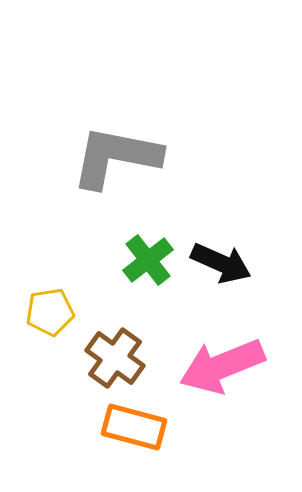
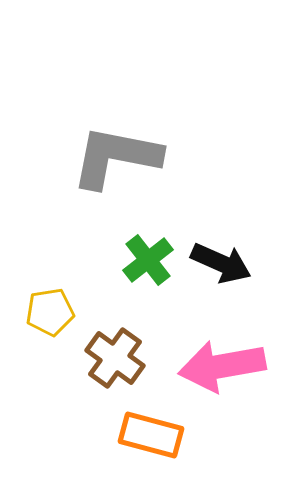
pink arrow: rotated 12 degrees clockwise
orange rectangle: moved 17 px right, 8 px down
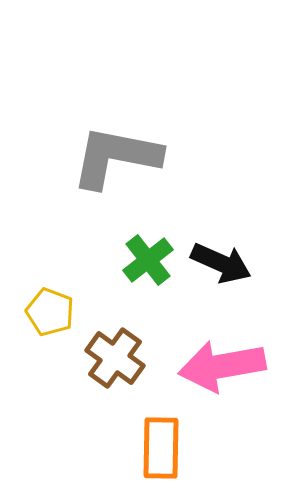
yellow pentagon: rotated 30 degrees clockwise
orange rectangle: moved 10 px right, 13 px down; rotated 76 degrees clockwise
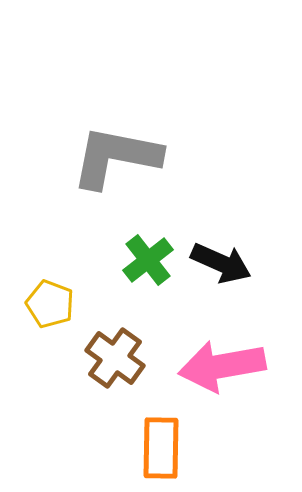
yellow pentagon: moved 8 px up
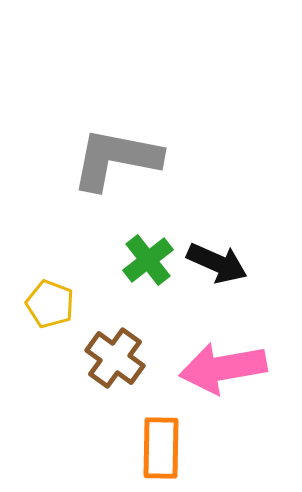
gray L-shape: moved 2 px down
black arrow: moved 4 px left
pink arrow: moved 1 px right, 2 px down
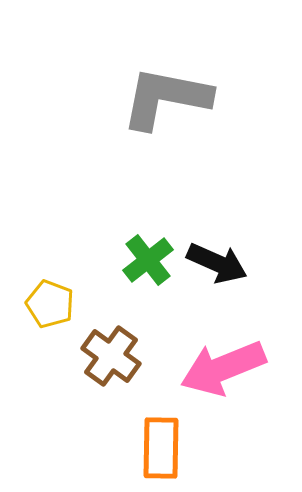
gray L-shape: moved 50 px right, 61 px up
brown cross: moved 4 px left, 2 px up
pink arrow: rotated 12 degrees counterclockwise
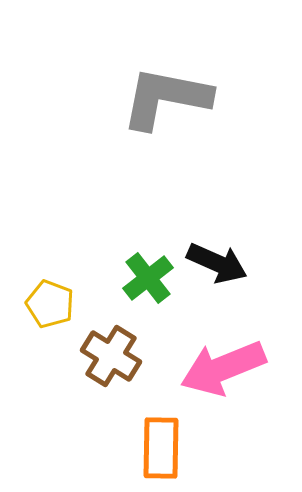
green cross: moved 18 px down
brown cross: rotated 4 degrees counterclockwise
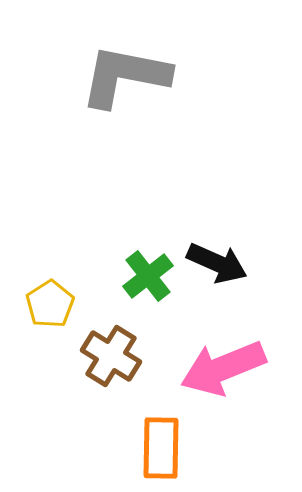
gray L-shape: moved 41 px left, 22 px up
green cross: moved 2 px up
yellow pentagon: rotated 18 degrees clockwise
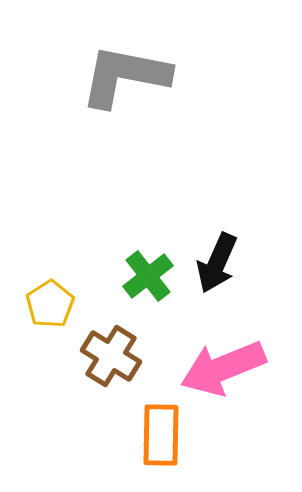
black arrow: rotated 90 degrees clockwise
orange rectangle: moved 13 px up
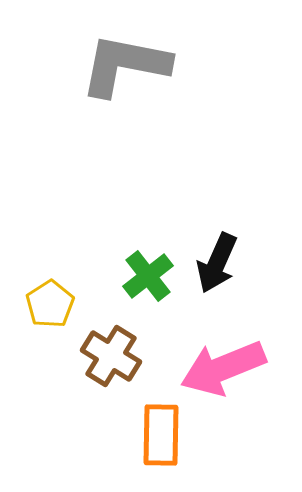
gray L-shape: moved 11 px up
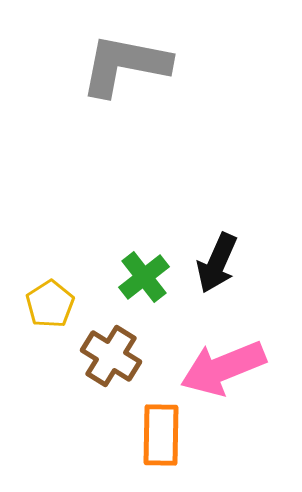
green cross: moved 4 px left, 1 px down
